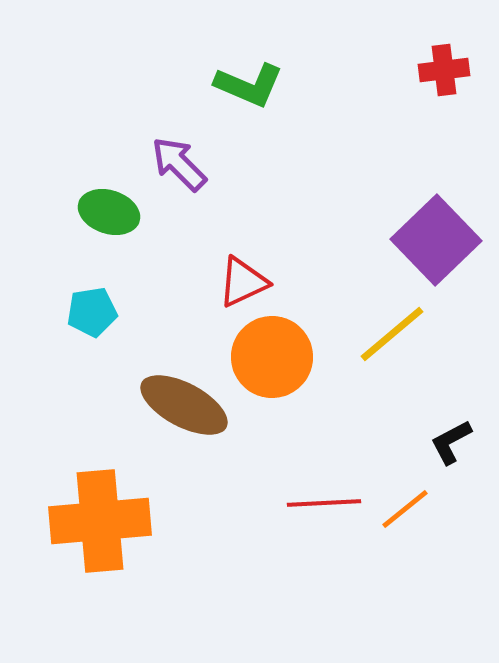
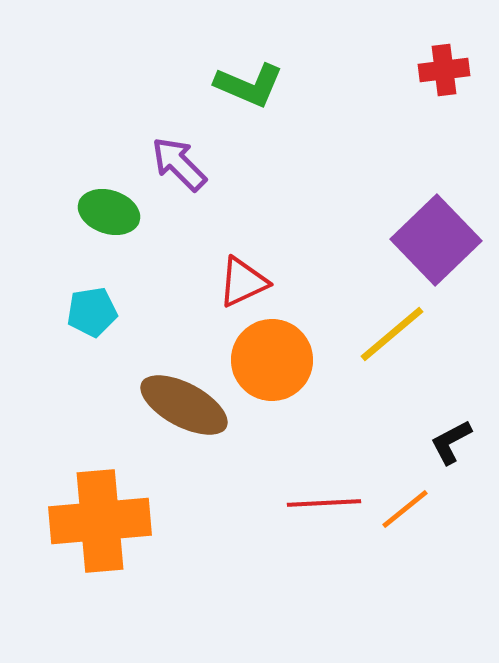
orange circle: moved 3 px down
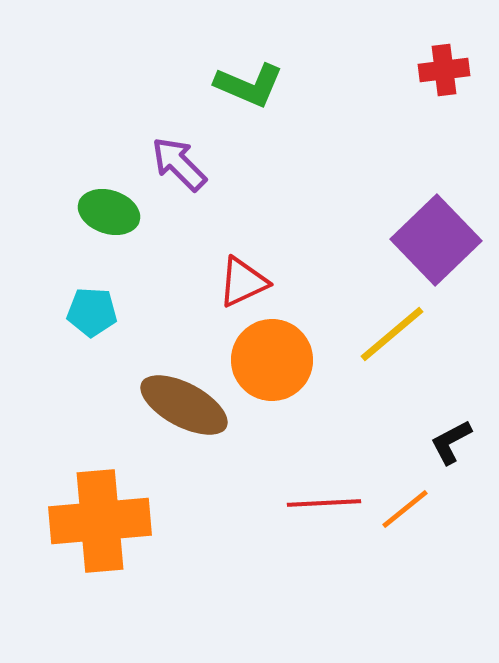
cyan pentagon: rotated 12 degrees clockwise
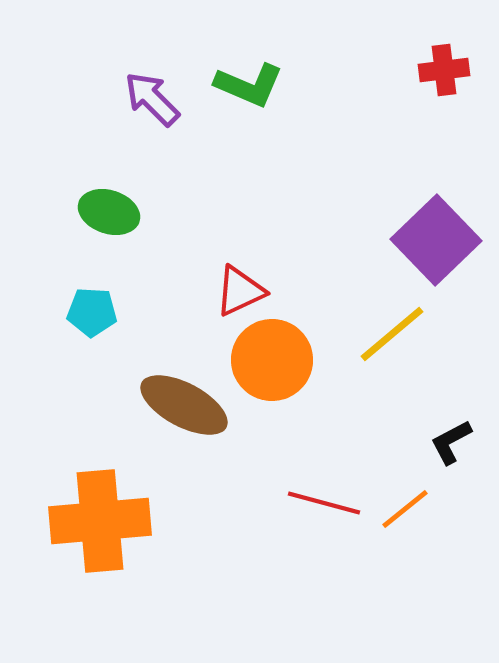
purple arrow: moved 27 px left, 65 px up
red triangle: moved 3 px left, 9 px down
red line: rotated 18 degrees clockwise
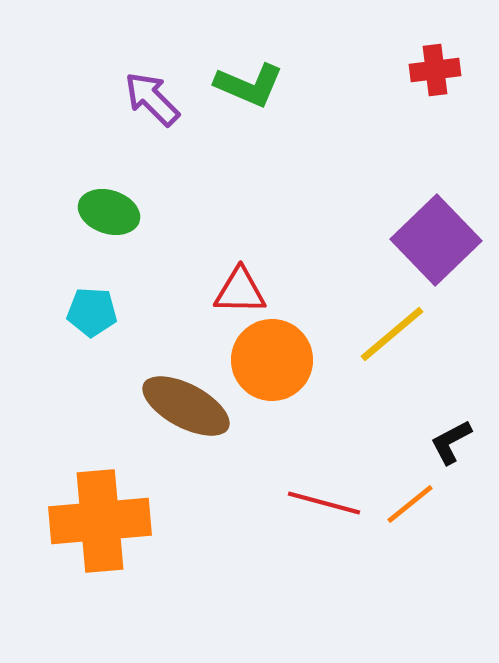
red cross: moved 9 px left
red triangle: rotated 26 degrees clockwise
brown ellipse: moved 2 px right, 1 px down
orange line: moved 5 px right, 5 px up
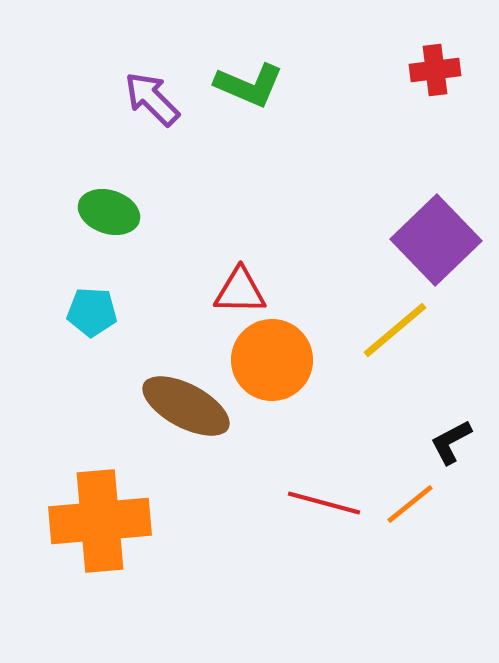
yellow line: moved 3 px right, 4 px up
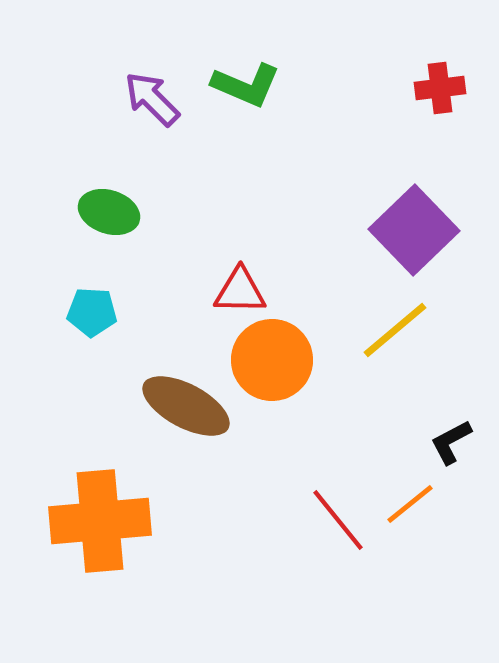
red cross: moved 5 px right, 18 px down
green L-shape: moved 3 px left
purple square: moved 22 px left, 10 px up
red line: moved 14 px right, 17 px down; rotated 36 degrees clockwise
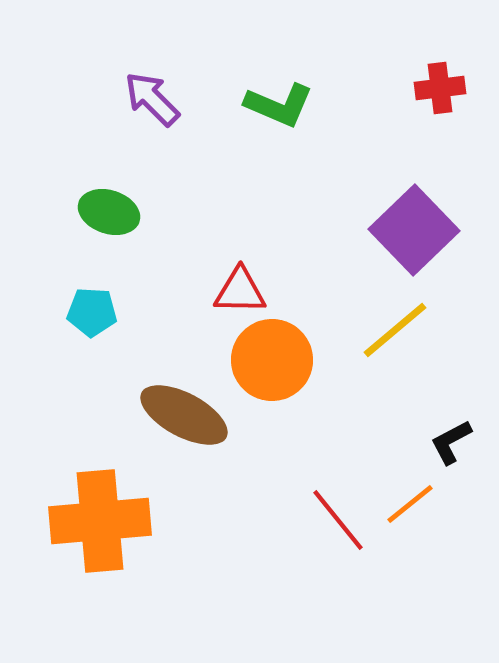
green L-shape: moved 33 px right, 20 px down
brown ellipse: moved 2 px left, 9 px down
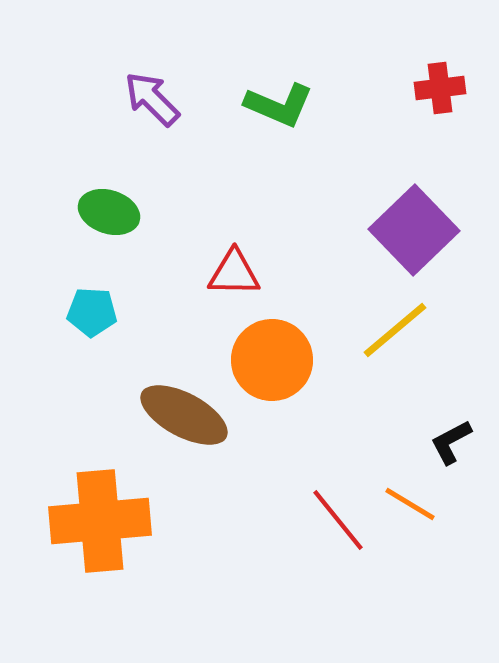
red triangle: moved 6 px left, 18 px up
orange line: rotated 70 degrees clockwise
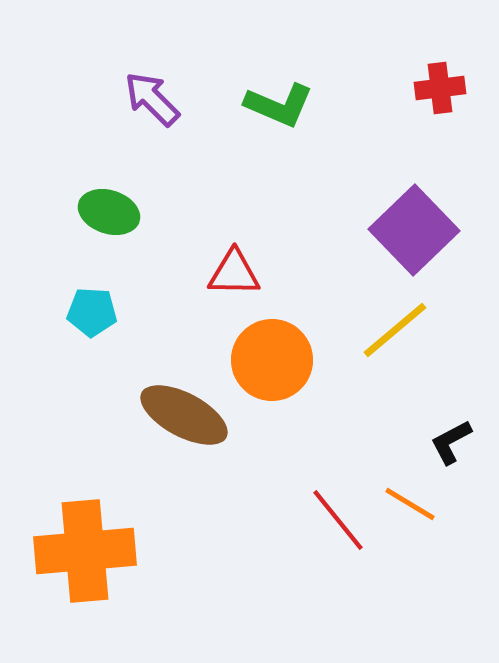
orange cross: moved 15 px left, 30 px down
